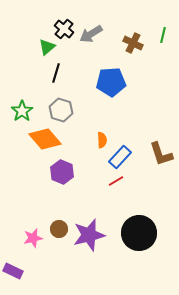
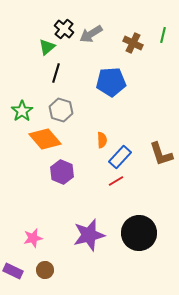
brown circle: moved 14 px left, 41 px down
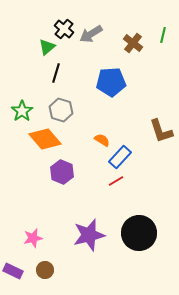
brown cross: rotated 12 degrees clockwise
orange semicircle: rotated 56 degrees counterclockwise
brown L-shape: moved 23 px up
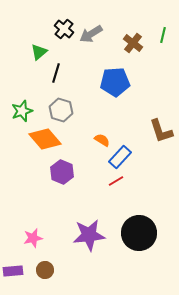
green triangle: moved 8 px left, 5 px down
blue pentagon: moved 4 px right
green star: rotated 15 degrees clockwise
purple star: rotated 8 degrees clockwise
purple rectangle: rotated 30 degrees counterclockwise
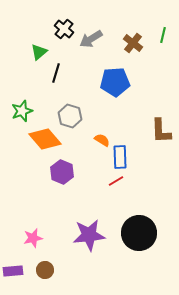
gray arrow: moved 5 px down
gray hexagon: moved 9 px right, 6 px down
brown L-shape: rotated 16 degrees clockwise
blue rectangle: rotated 45 degrees counterclockwise
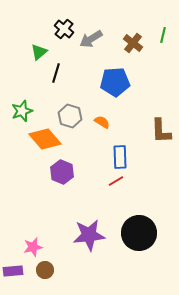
orange semicircle: moved 18 px up
pink star: moved 9 px down
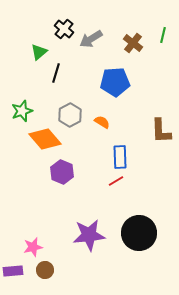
gray hexagon: moved 1 px up; rotated 15 degrees clockwise
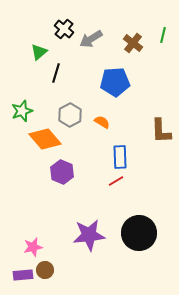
purple rectangle: moved 10 px right, 4 px down
